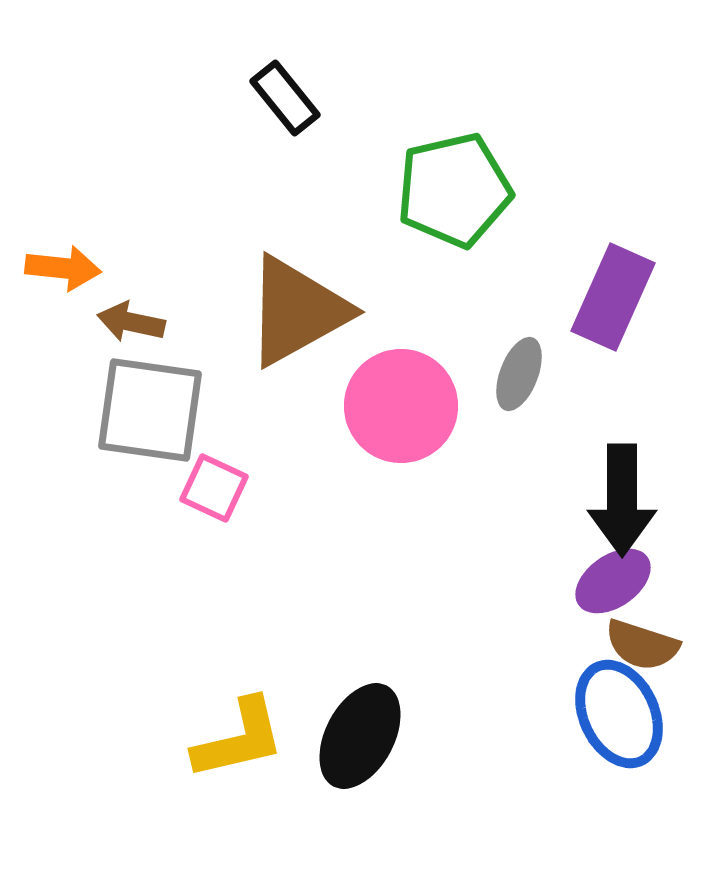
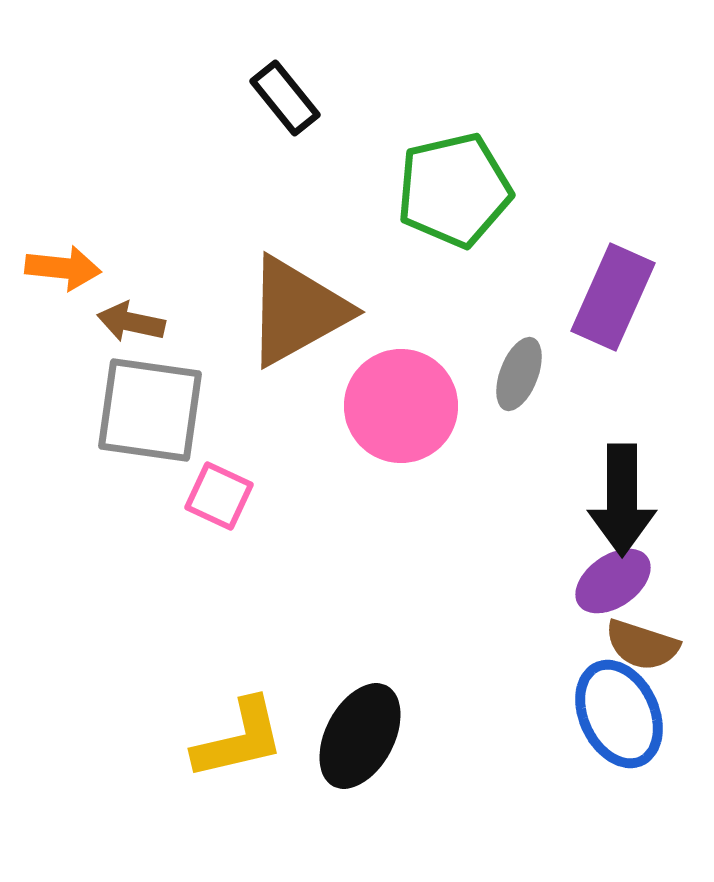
pink square: moved 5 px right, 8 px down
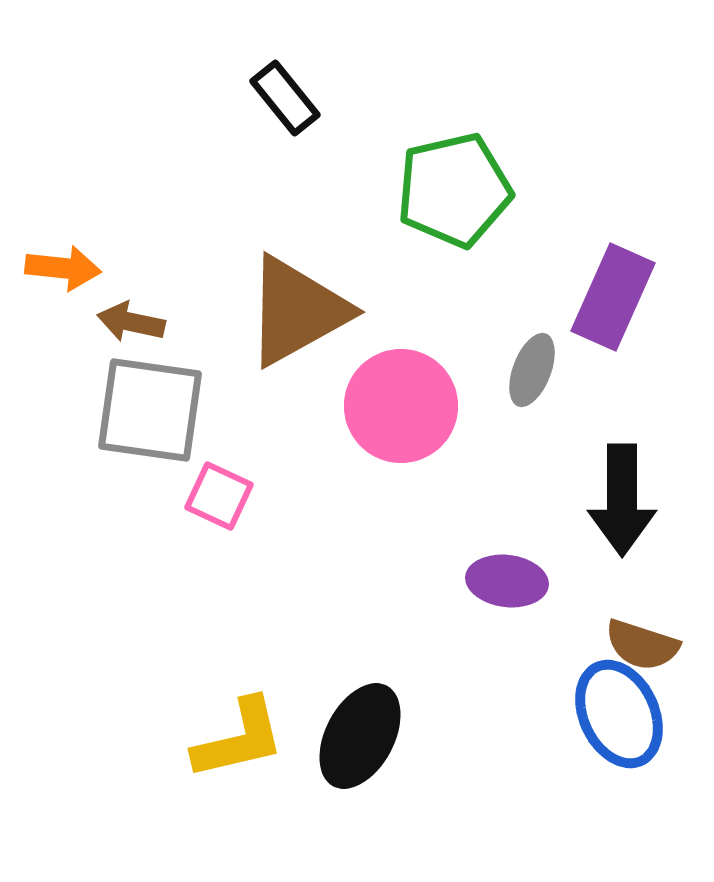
gray ellipse: moved 13 px right, 4 px up
purple ellipse: moved 106 px left; rotated 42 degrees clockwise
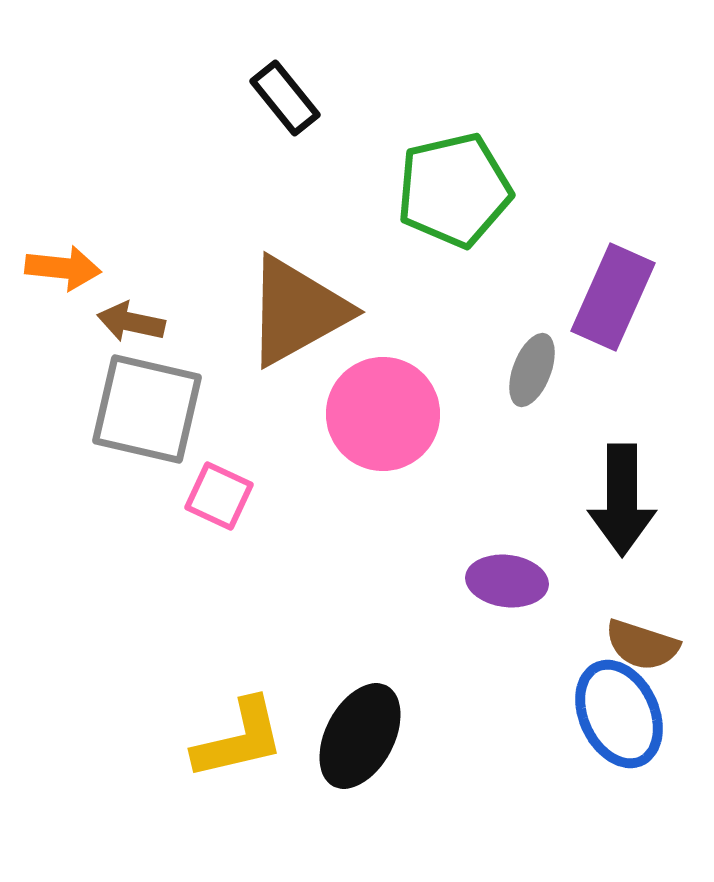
pink circle: moved 18 px left, 8 px down
gray square: moved 3 px left, 1 px up; rotated 5 degrees clockwise
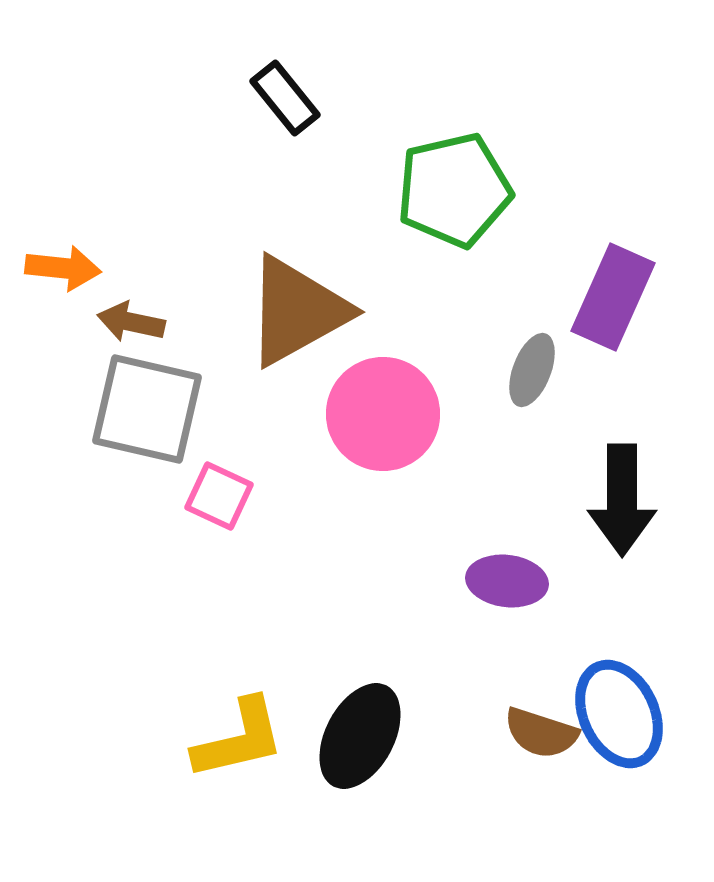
brown semicircle: moved 101 px left, 88 px down
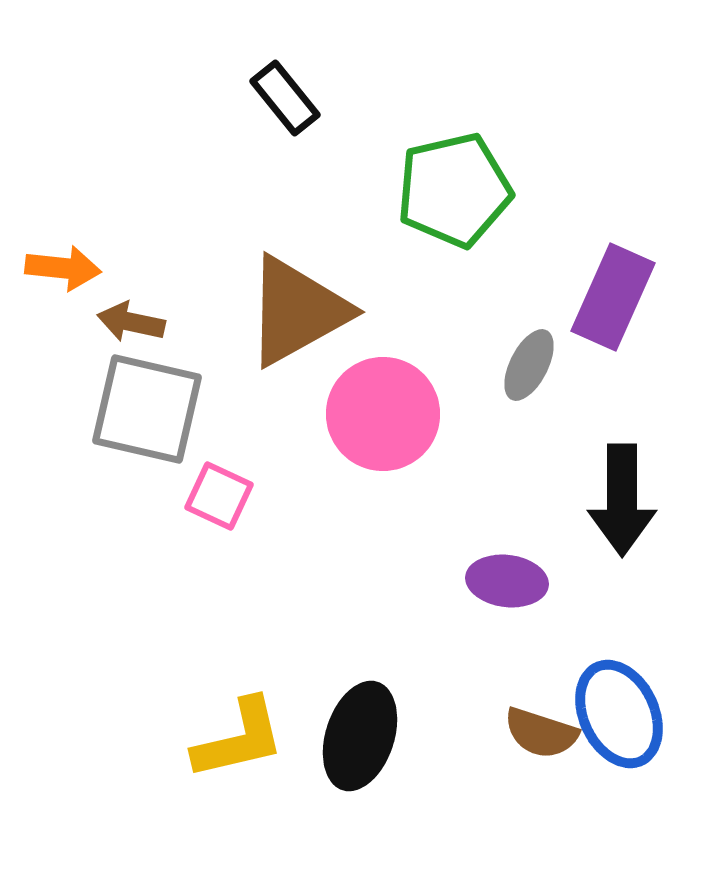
gray ellipse: moved 3 px left, 5 px up; rotated 6 degrees clockwise
black ellipse: rotated 10 degrees counterclockwise
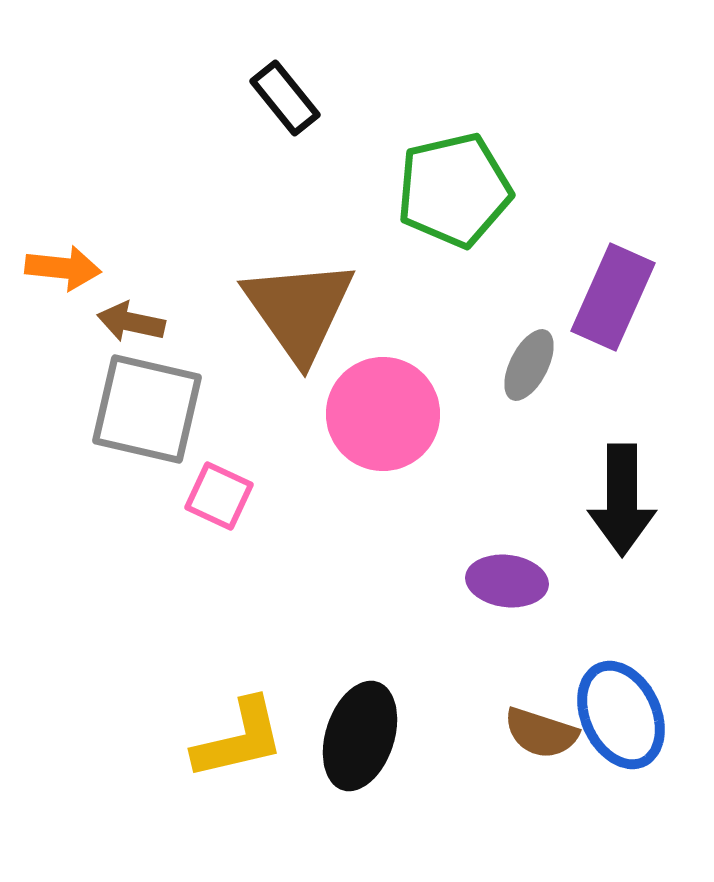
brown triangle: moved 2 px right, 1 px up; rotated 36 degrees counterclockwise
blue ellipse: moved 2 px right, 1 px down
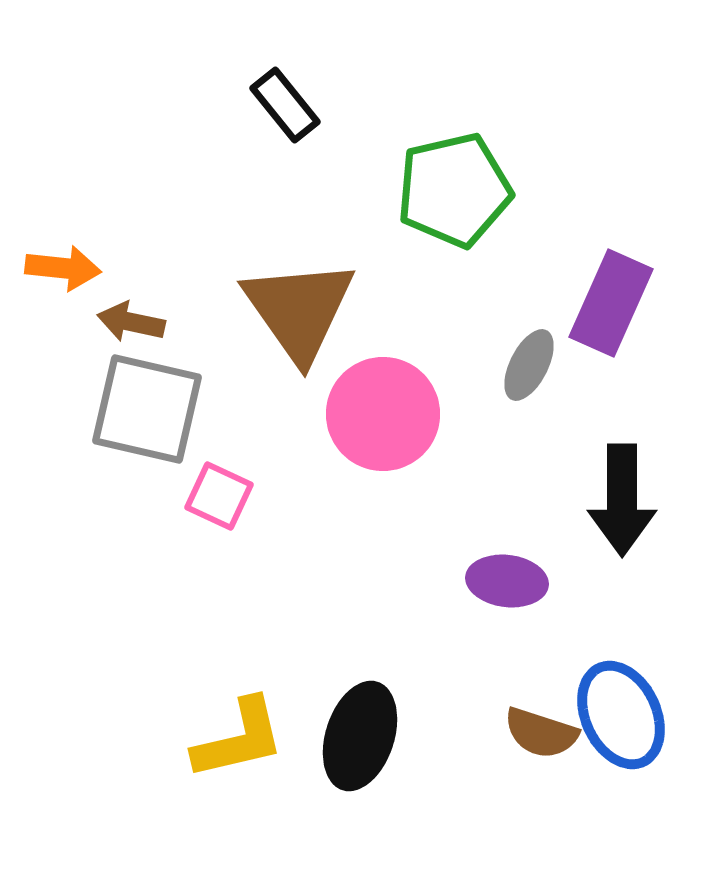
black rectangle: moved 7 px down
purple rectangle: moved 2 px left, 6 px down
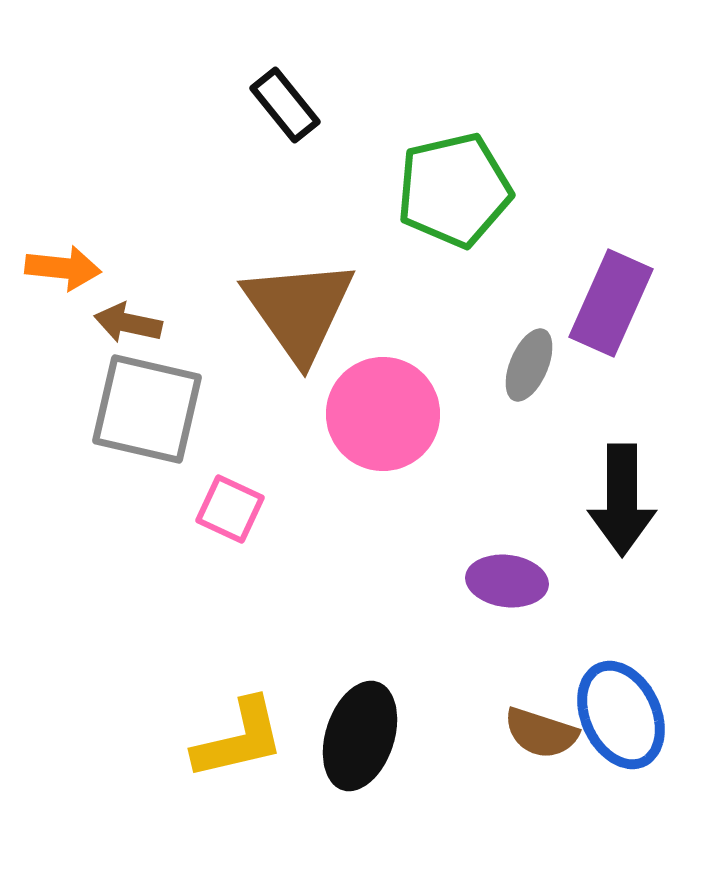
brown arrow: moved 3 px left, 1 px down
gray ellipse: rotated 4 degrees counterclockwise
pink square: moved 11 px right, 13 px down
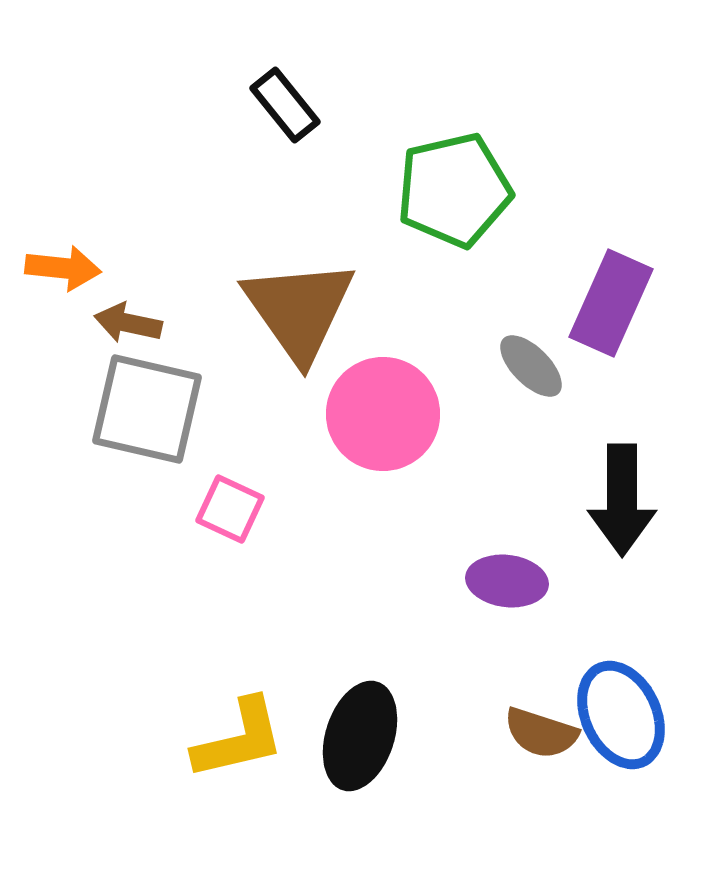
gray ellipse: moved 2 px right, 1 px down; rotated 68 degrees counterclockwise
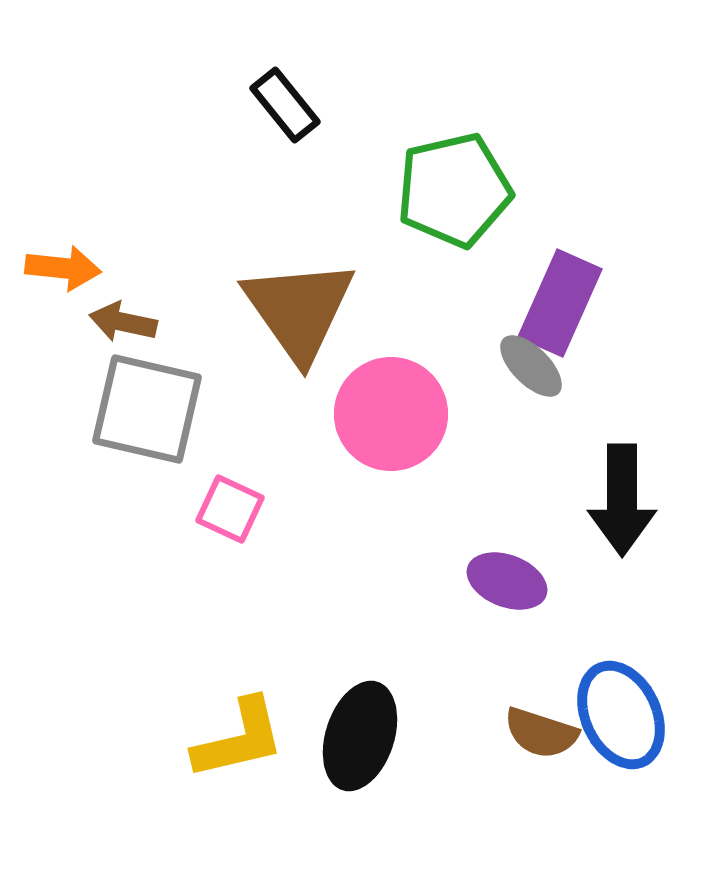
purple rectangle: moved 51 px left
brown arrow: moved 5 px left, 1 px up
pink circle: moved 8 px right
purple ellipse: rotated 14 degrees clockwise
